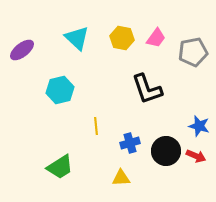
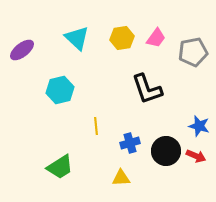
yellow hexagon: rotated 20 degrees counterclockwise
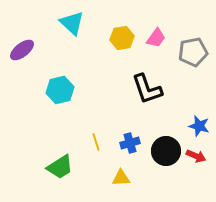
cyan triangle: moved 5 px left, 15 px up
yellow line: moved 16 px down; rotated 12 degrees counterclockwise
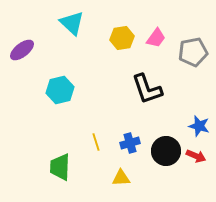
green trapezoid: rotated 124 degrees clockwise
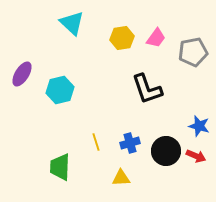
purple ellipse: moved 24 px down; rotated 20 degrees counterclockwise
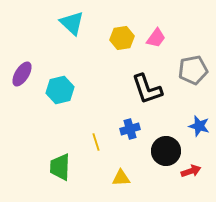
gray pentagon: moved 18 px down
blue cross: moved 14 px up
red arrow: moved 5 px left, 15 px down; rotated 42 degrees counterclockwise
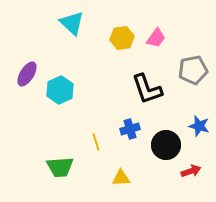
purple ellipse: moved 5 px right
cyan hexagon: rotated 12 degrees counterclockwise
black circle: moved 6 px up
green trapezoid: rotated 96 degrees counterclockwise
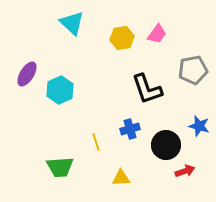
pink trapezoid: moved 1 px right, 4 px up
red arrow: moved 6 px left
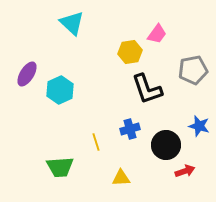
yellow hexagon: moved 8 px right, 14 px down
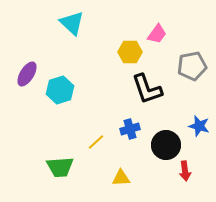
yellow hexagon: rotated 10 degrees clockwise
gray pentagon: moved 1 px left, 4 px up
cyan hexagon: rotated 8 degrees clockwise
yellow line: rotated 66 degrees clockwise
red arrow: rotated 102 degrees clockwise
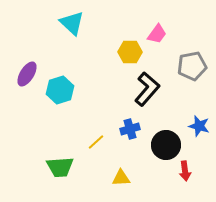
black L-shape: rotated 120 degrees counterclockwise
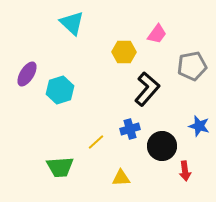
yellow hexagon: moved 6 px left
black circle: moved 4 px left, 1 px down
